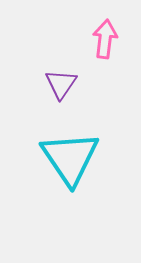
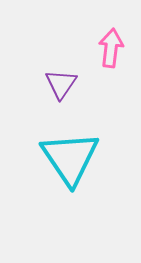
pink arrow: moved 6 px right, 9 px down
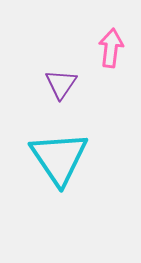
cyan triangle: moved 11 px left
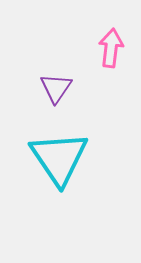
purple triangle: moved 5 px left, 4 px down
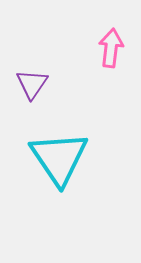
purple triangle: moved 24 px left, 4 px up
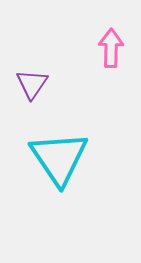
pink arrow: rotated 6 degrees counterclockwise
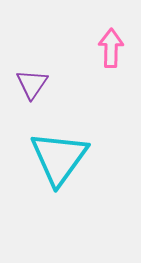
cyan triangle: rotated 10 degrees clockwise
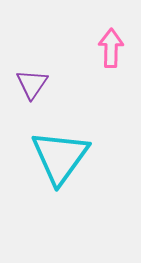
cyan triangle: moved 1 px right, 1 px up
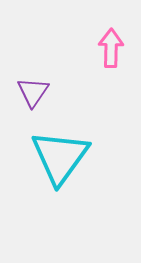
purple triangle: moved 1 px right, 8 px down
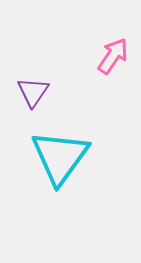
pink arrow: moved 2 px right, 8 px down; rotated 33 degrees clockwise
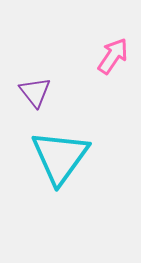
purple triangle: moved 2 px right; rotated 12 degrees counterclockwise
